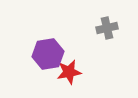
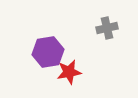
purple hexagon: moved 2 px up
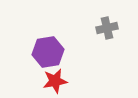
red star: moved 14 px left, 9 px down
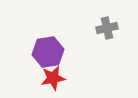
red star: moved 2 px left, 3 px up
